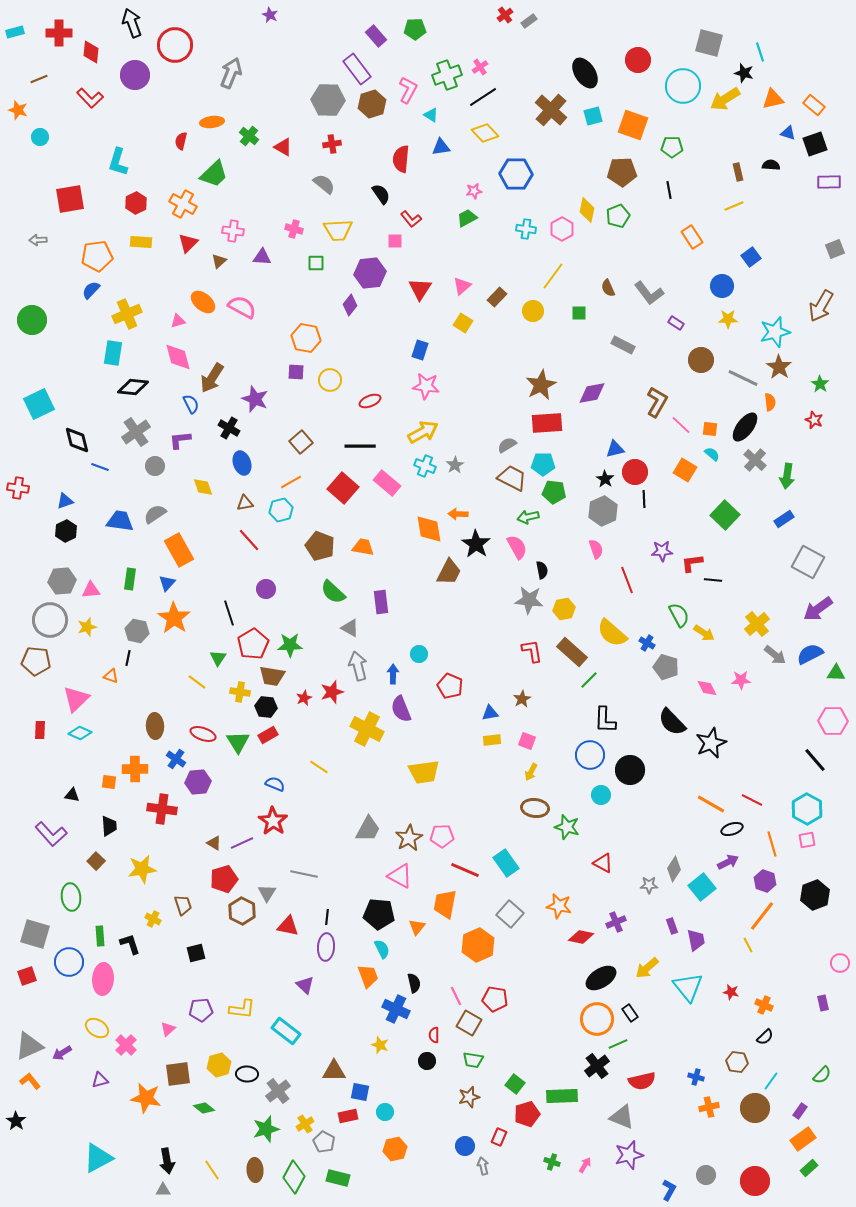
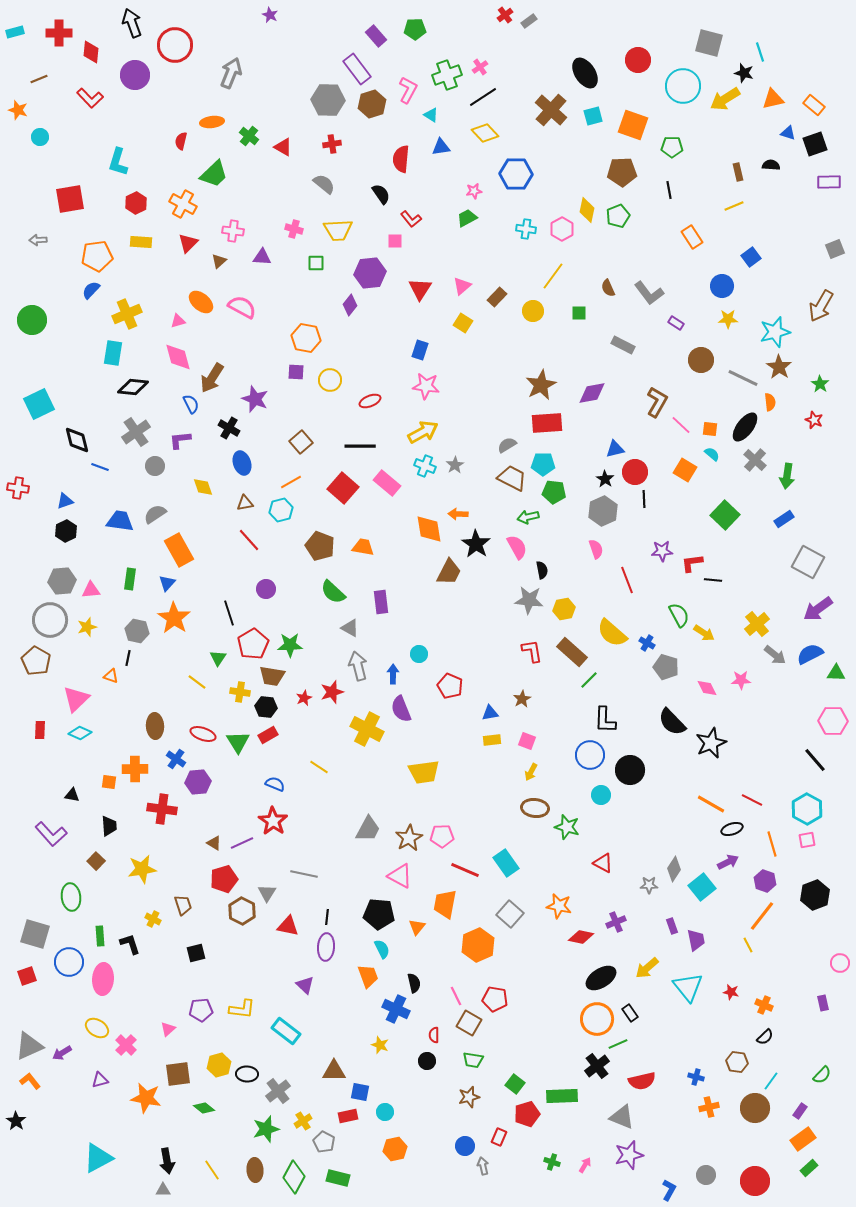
orange ellipse at (203, 302): moved 2 px left
brown pentagon at (36, 661): rotated 24 degrees clockwise
yellow cross at (305, 1124): moved 2 px left, 3 px up
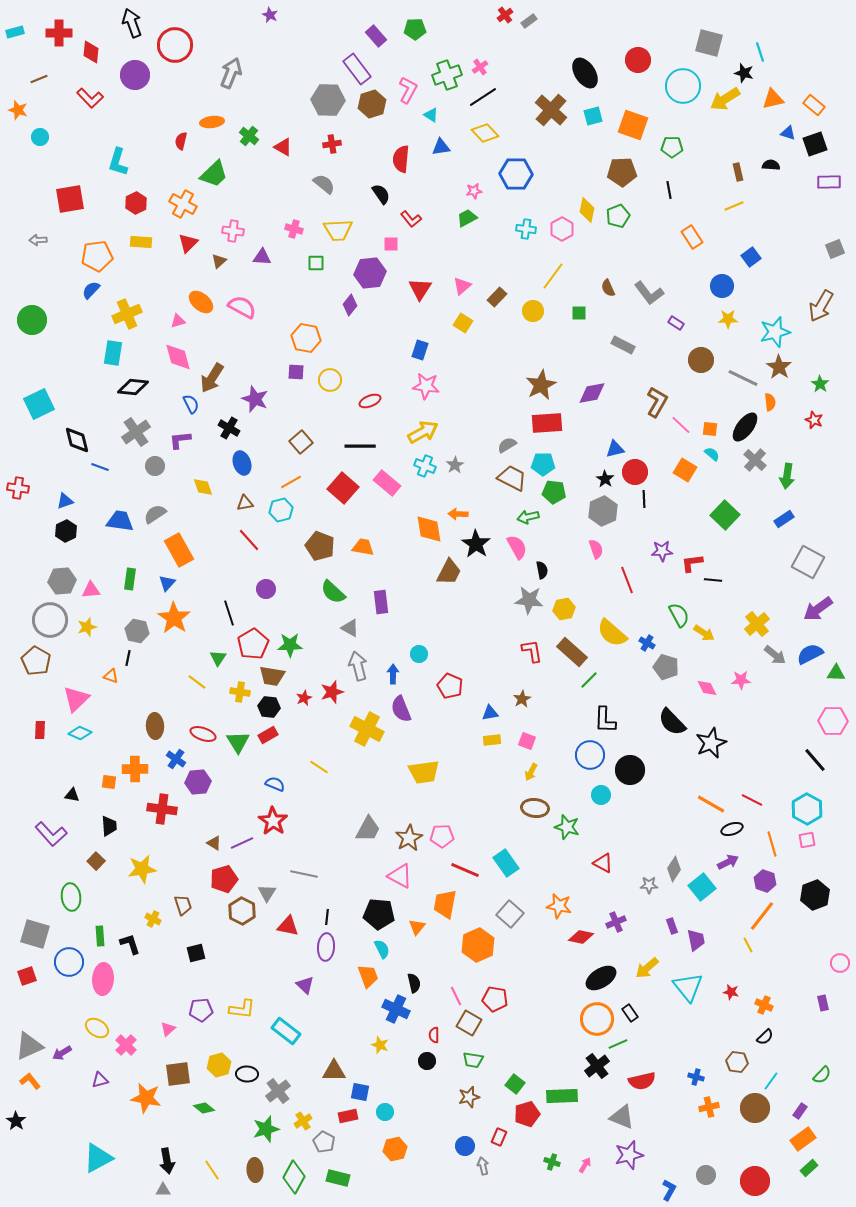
pink square at (395, 241): moved 4 px left, 3 px down
black hexagon at (266, 707): moved 3 px right
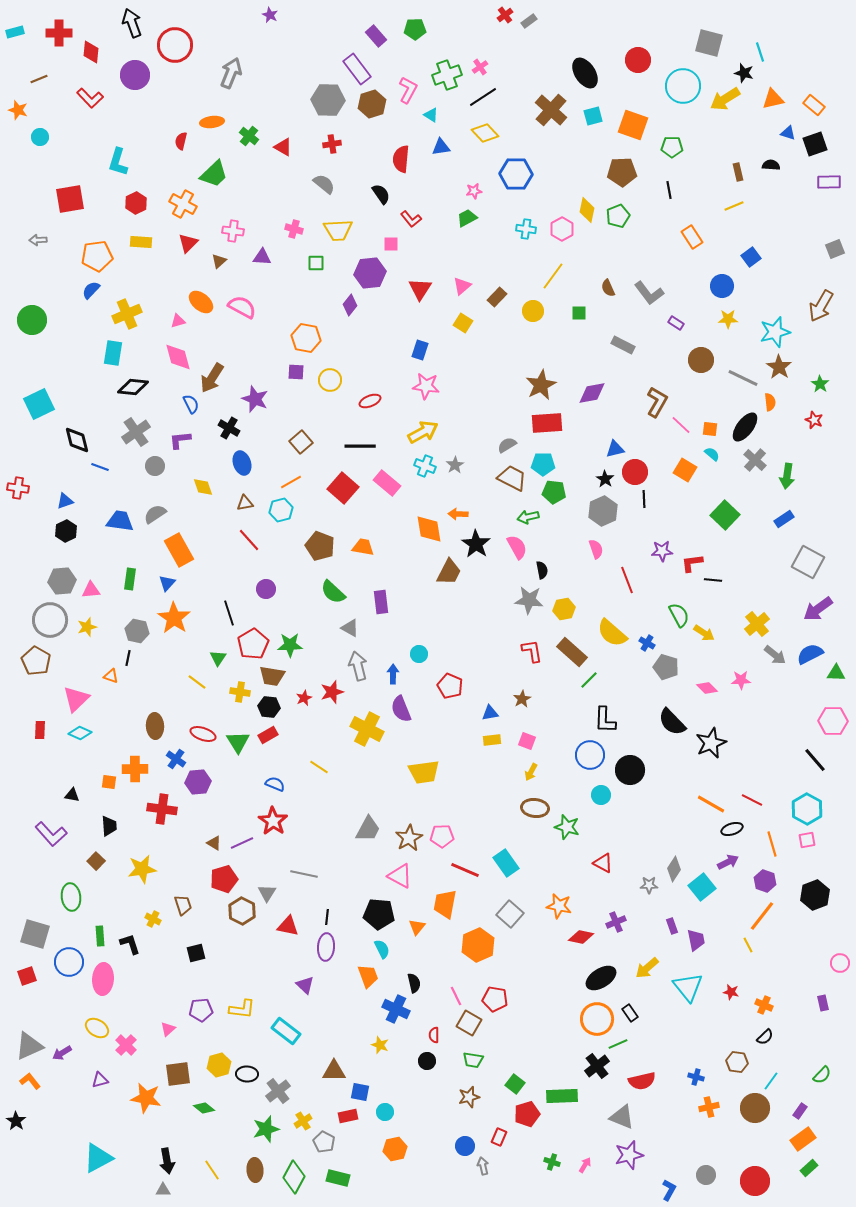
pink diamond at (707, 688): rotated 20 degrees counterclockwise
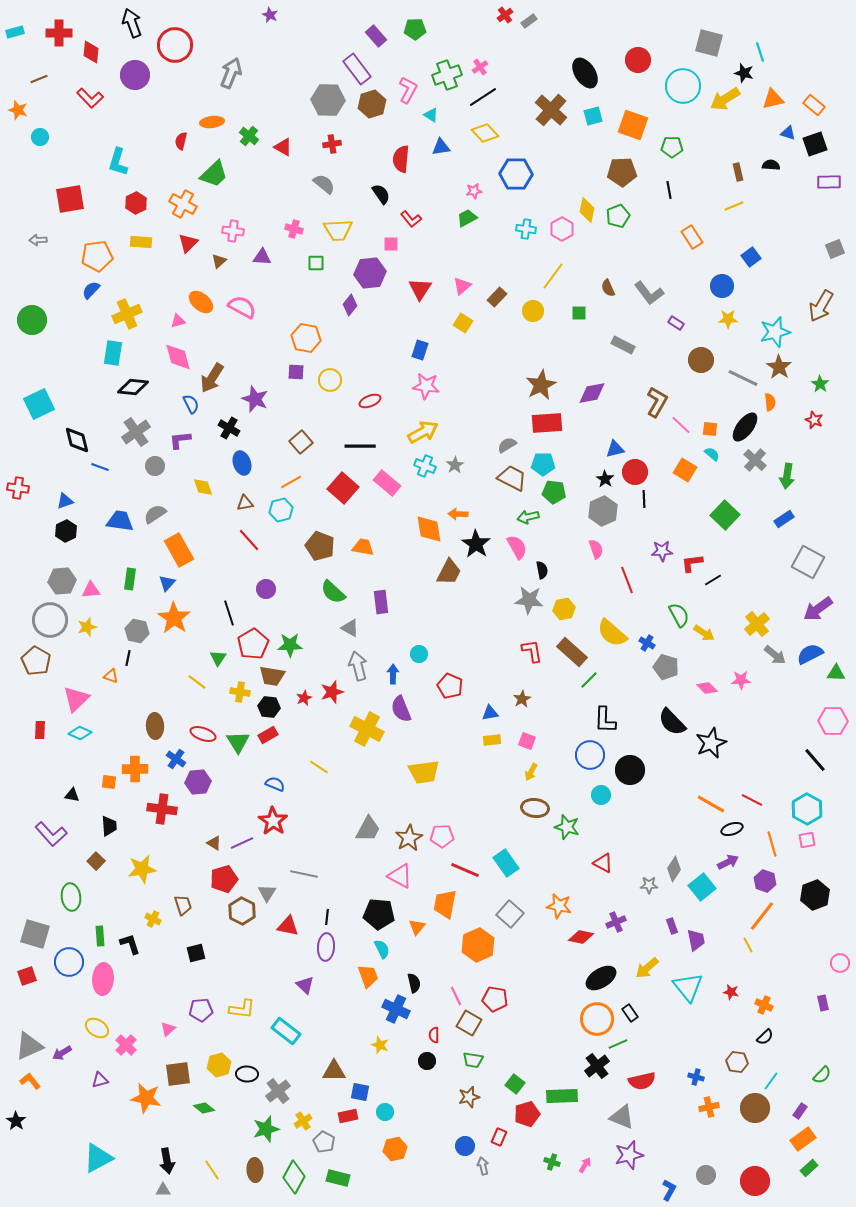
black line at (713, 580): rotated 36 degrees counterclockwise
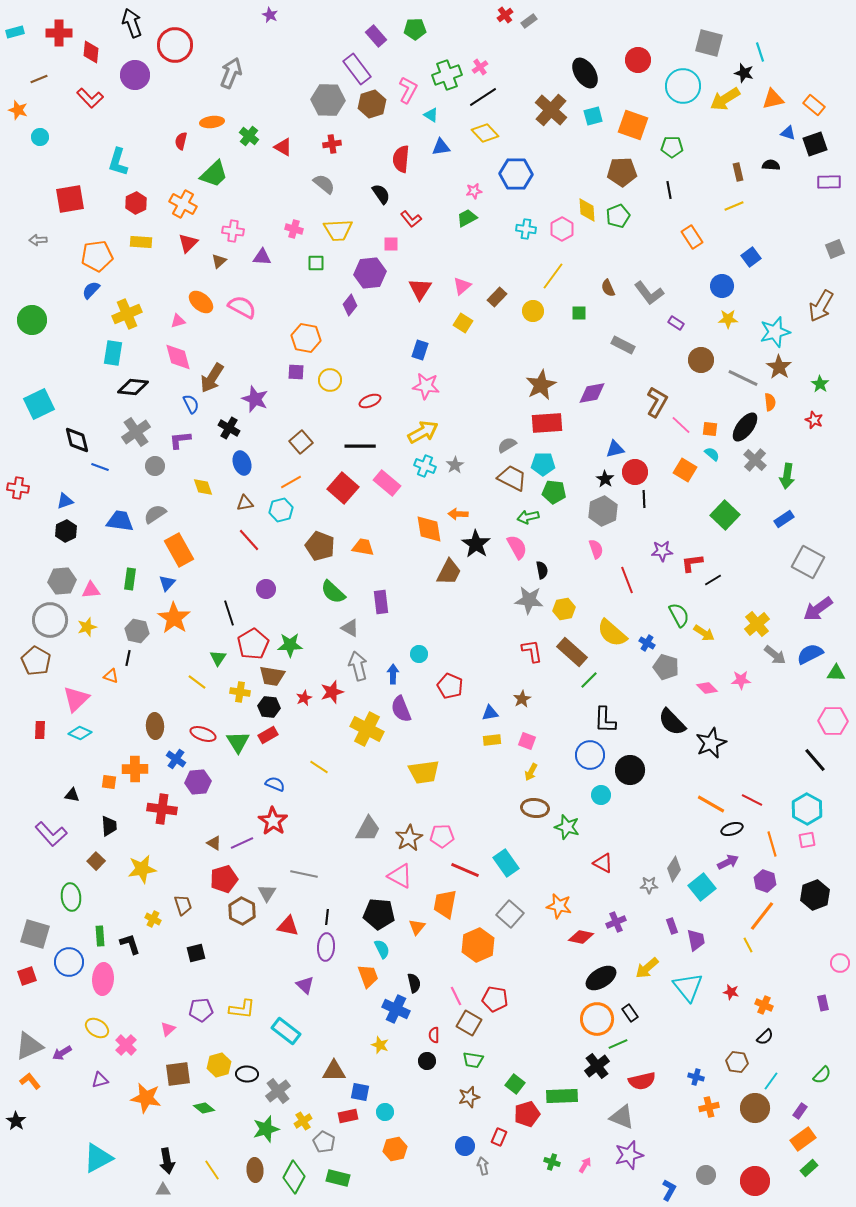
yellow diamond at (587, 210): rotated 15 degrees counterclockwise
